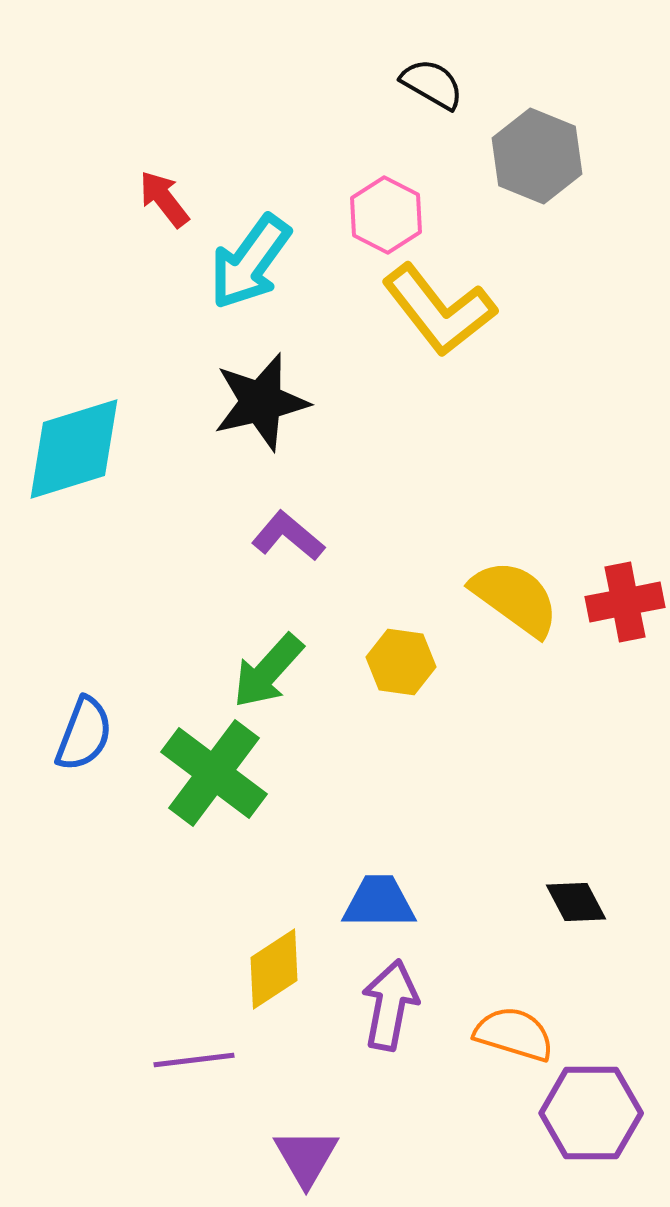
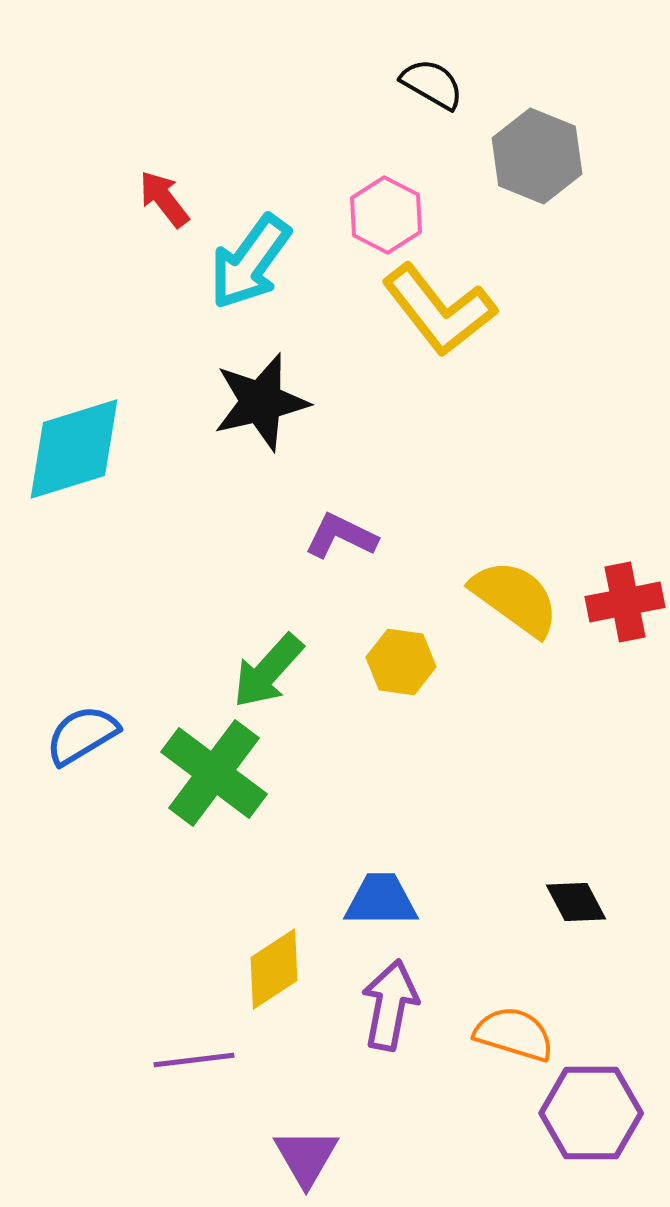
purple L-shape: moved 53 px right; rotated 14 degrees counterclockwise
blue semicircle: moved 2 px left, 1 px down; rotated 142 degrees counterclockwise
blue trapezoid: moved 2 px right, 2 px up
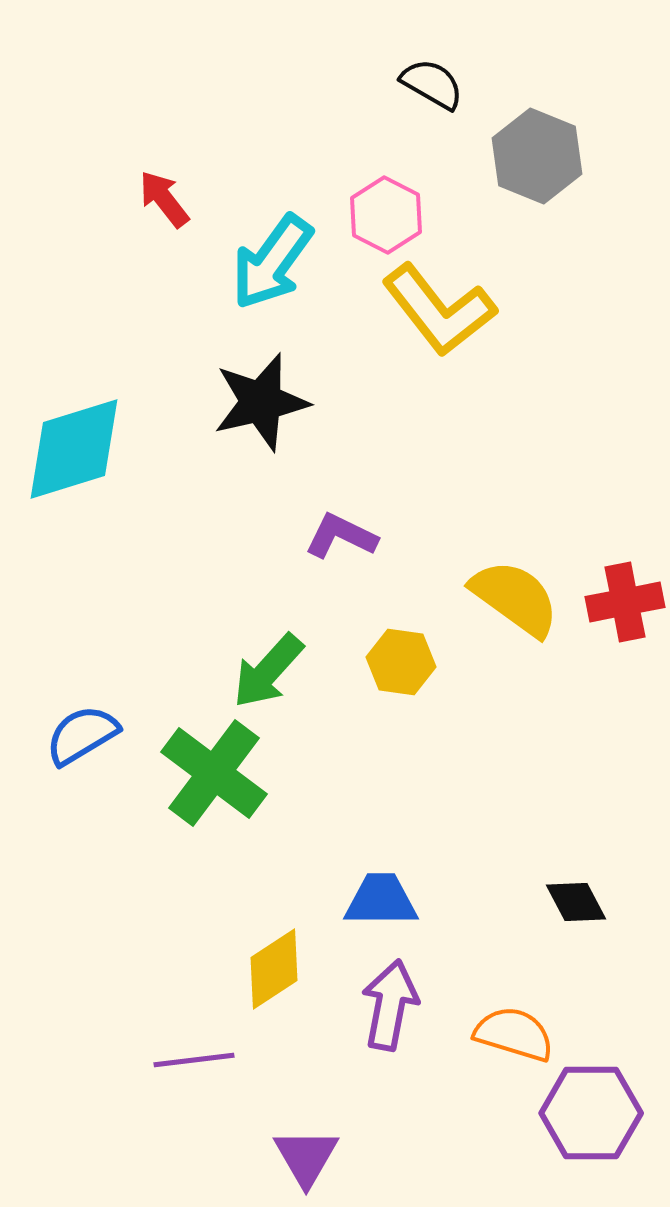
cyan arrow: moved 22 px right
